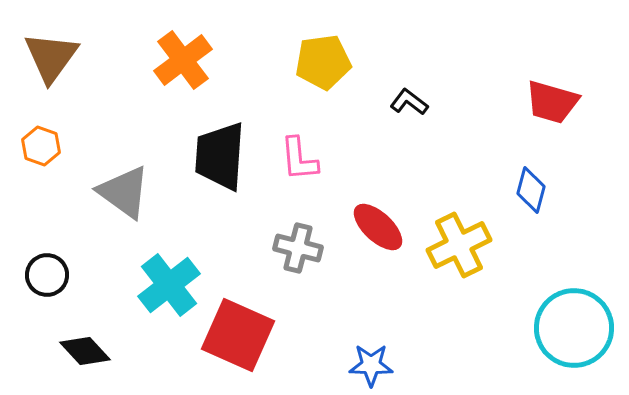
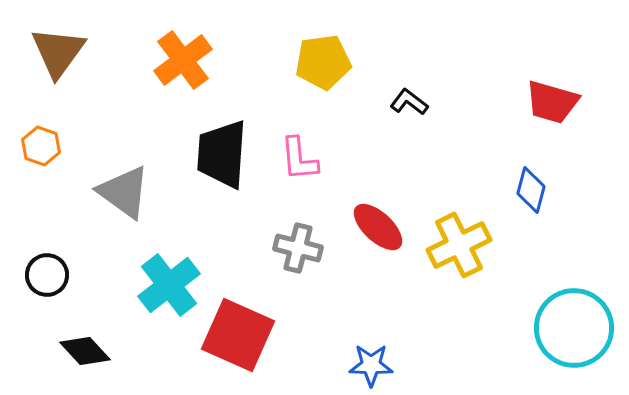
brown triangle: moved 7 px right, 5 px up
black trapezoid: moved 2 px right, 2 px up
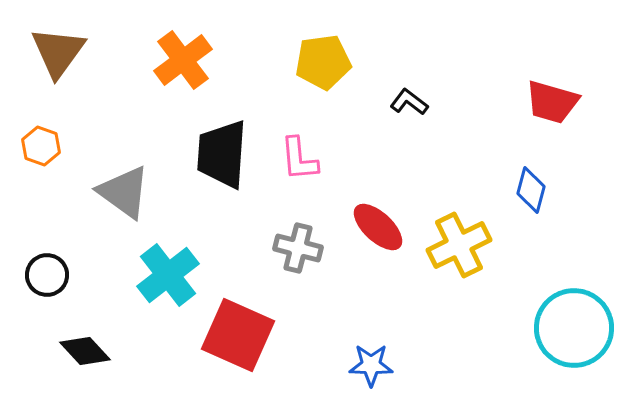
cyan cross: moved 1 px left, 10 px up
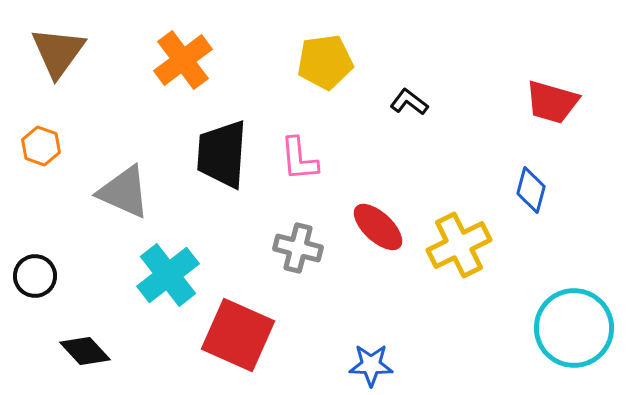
yellow pentagon: moved 2 px right
gray triangle: rotated 12 degrees counterclockwise
black circle: moved 12 px left, 1 px down
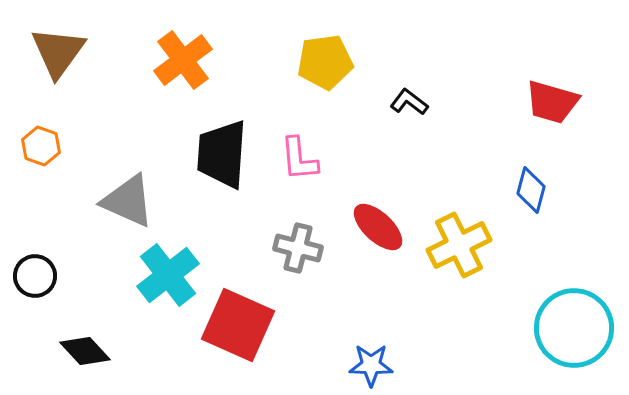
gray triangle: moved 4 px right, 9 px down
red square: moved 10 px up
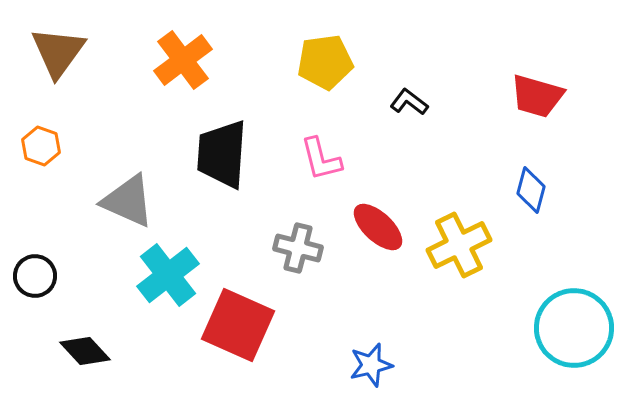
red trapezoid: moved 15 px left, 6 px up
pink L-shape: moved 22 px right; rotated 9 degrees counterclockwise
blue star: rotated 15 degrees counterclockwise
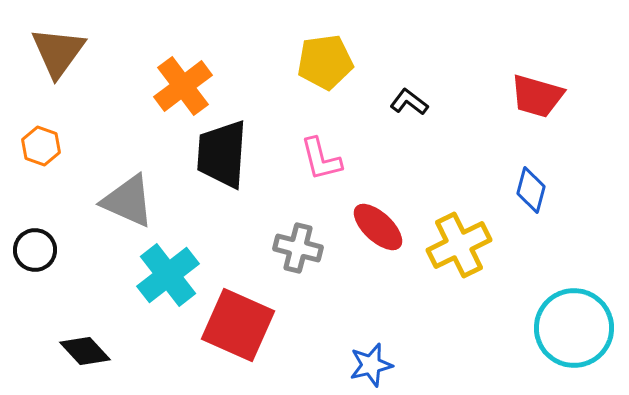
orange cross: moved 26 px down
black circle: moved 26 px up
